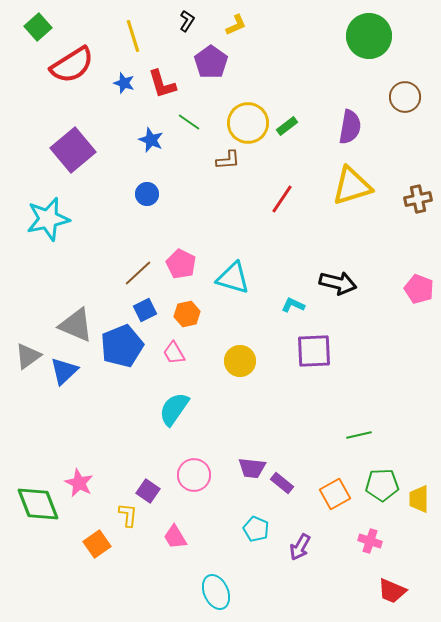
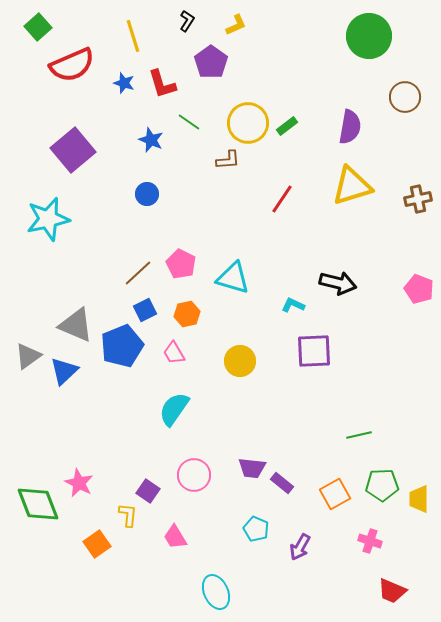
red semicircle at (72, 65): rotated 9 degrees clockwise
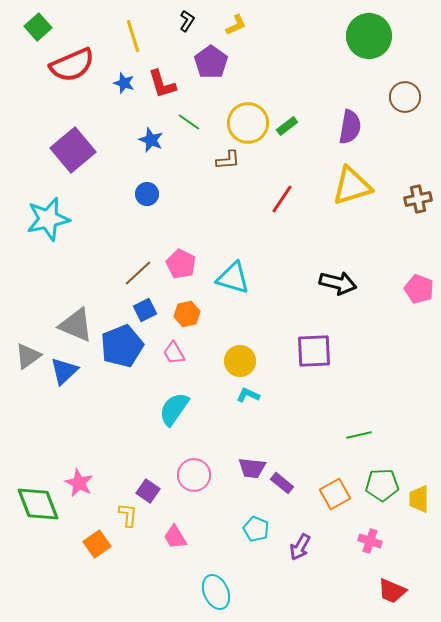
cyan L-shape at (293, 305): moved 45 px left, 90 px down
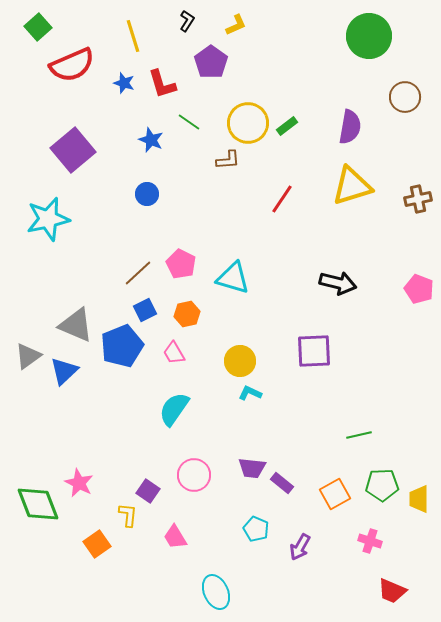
cyan L-shape at (248, 395): moved 2 px right, 2 px up
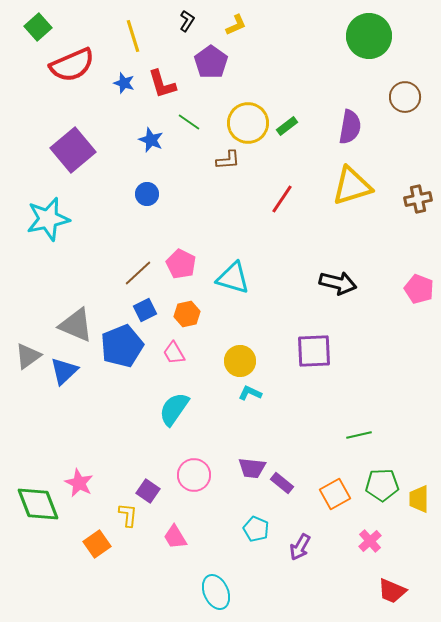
pink cross at (370, 541): rotated 30 degrees clockwise
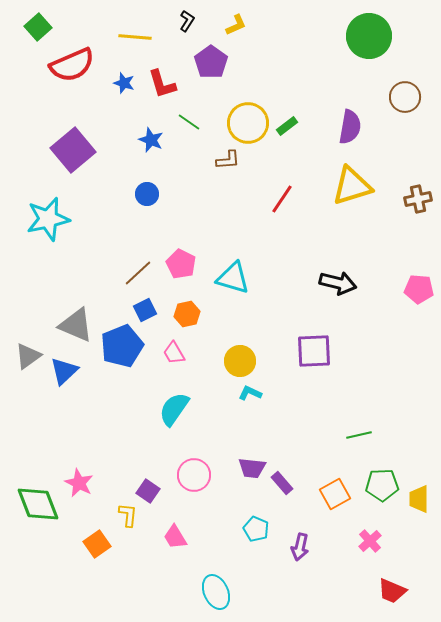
yellow line at (133, 36): moved 2 px right, 1 px down; rotated 68 degrees counterclockwise
pink pentagon at (419, 289): rotated 16 degrees counterclockwise
purple rectangle at (282, 483): rotated 10 degrees clockwise
purple arrow at (300, 547): rotated 16 degrees counterclockwise
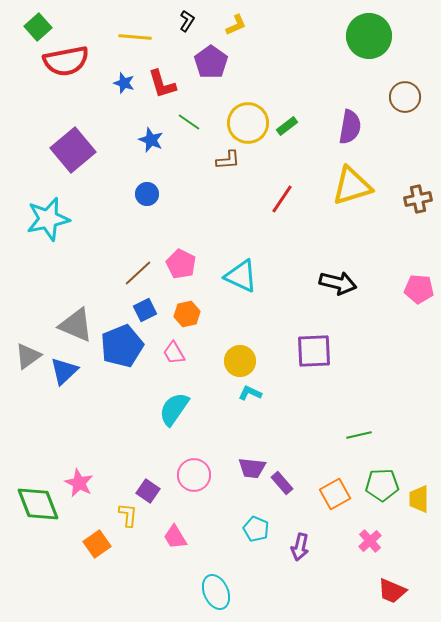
red semicircle at (72, 65): moved 6 px left, 4 px up; rotated 12 degrees clockwise
cyan triangle at (233, 278): moved 8 px right, 2 px up; rotated 9 degrees clockwise
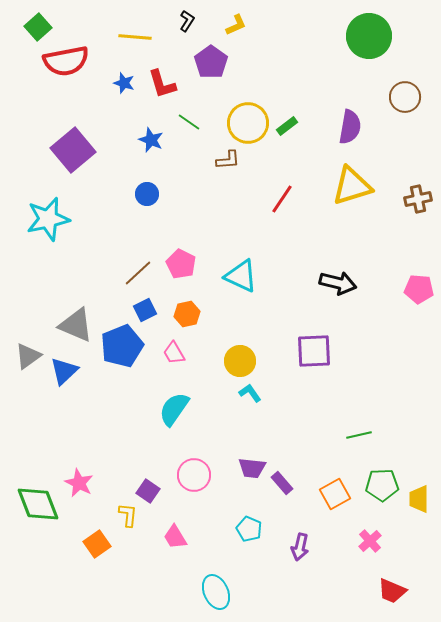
cyan L-shape at (250, 393): rotated 30 degrees clockwise
cyan pentagon at (256, 529): moved 7 px left
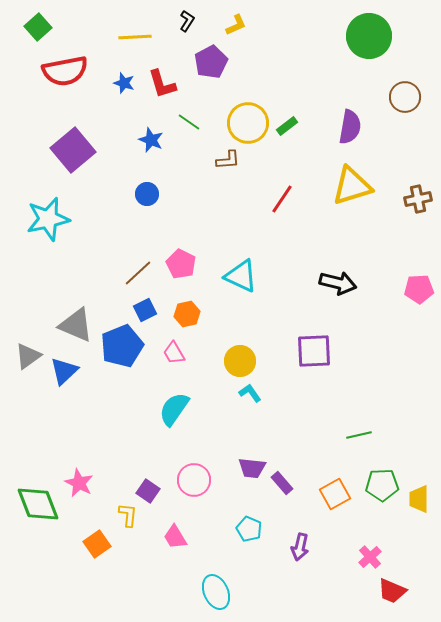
yellow line at (135, 37): rotated 8 degrees counterclockwise
red semicircle at (66, 61): moved 1 px left, 10 px down
purple pentagon at (211, 62): rotated 8 degrees clockwise
pink pentagon at (419, 289): rotated 8 degrees counterclockwise
pink circle at (194, 475): moved 5 px down
pink cross at (370, 541): moved 16 px down
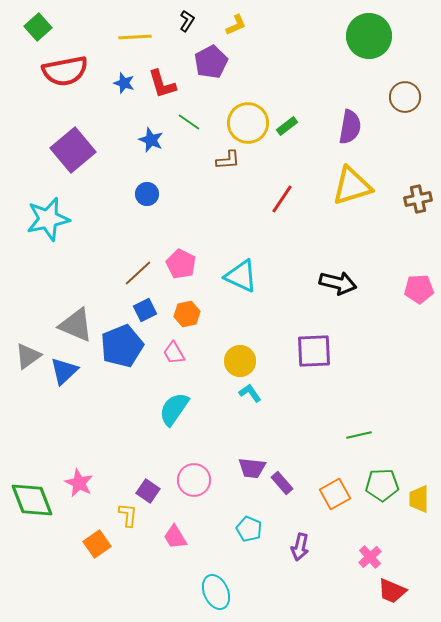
green diamond at (38, 504): moved 6 px left, 4 px up
